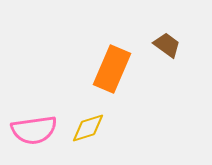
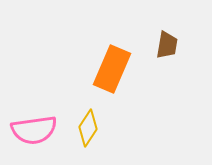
brown trapezoid: rotated 64 degrees clockwise
yellow diamond: rotated 39 degrees counterclockwise
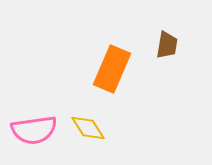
yellow diamond: rotated 66 degrees counterclockwise
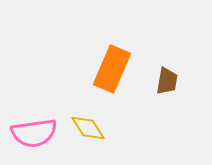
brown trapezoid: moved 36 px down
pink semicircle: moved 3 px down
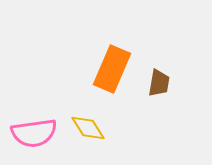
brown trapezoid: moved 8 px left, 2 px down
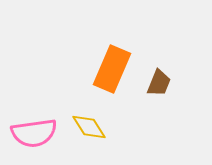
brown trapezoid: rotated 12 degrees clockwise
yellow diamond: moved 1 px right, 1 px up
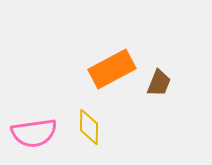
orange rectangle: rotated 39 degrees clockwise
yellow diamond: rotated 33 degrees clockwise
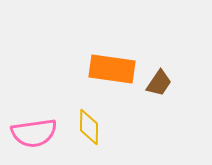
orange rectangle: rotated 36 degrees clockwise
brown trapezoid: rotated 12 degrees clockwise
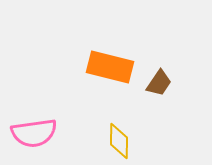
orange rectangle: moved 2 px left, 2 px up; rotated 6 degrees clockwise
yellow diamond: moved 30 px right, 14 px down
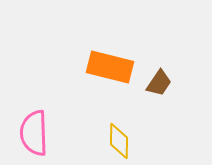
pink semicircle: rotated 96 degrees clockwise
